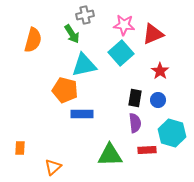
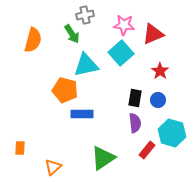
cyan triangle: moved 2 px right
red rectangle: rotated 48 degrees counterclockwise
green triangle: moved 7 px left, 3 px down; rotated 32 degrees counterclockwise
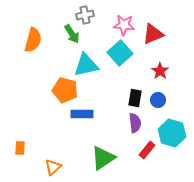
cyan square: moved 1 px left
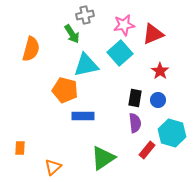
pink star: rotated 15 degrees counterclockwise
orange semicircle: moved 2 px left, 9 px down
blue rectangle: moved 1 px right, 2 px down
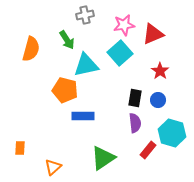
green arrow: moved 5 px left, 6 px down
red rectangle: moved 1 px right
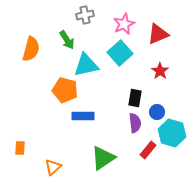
pink star: moved 1 px up; rotated 15 degrees counterclockwise
red triangle: moved 5 px right
blue circle: moved 1 px left, 12 px down
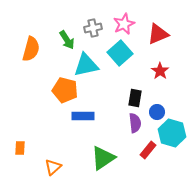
gray cross: moved 8 px right, 13 px down
